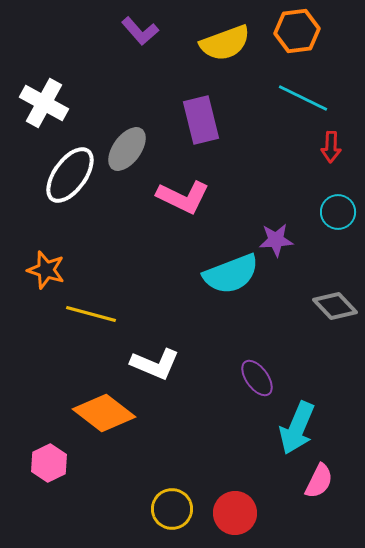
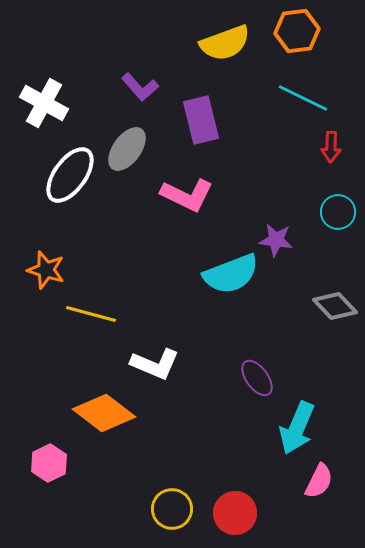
purple L-shape: moved 56 px down
pink L-shape: moved 4 px right, 2 px up
purple star: rotated 12 degrees clockwise
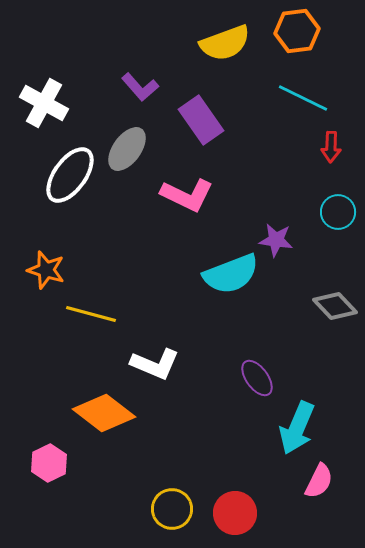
purple rectangle: rotated 21 degrees counterclockwise
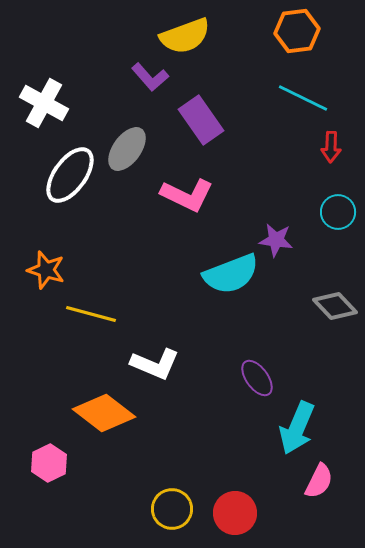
yellow semicircle: moved 40 px left, 7 px up
purple L-shape: moved 10 px right, 10 px up
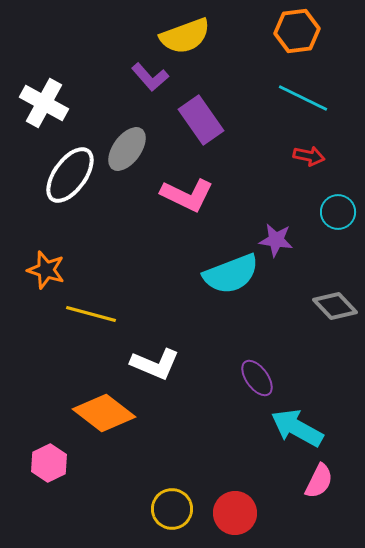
red arrow: moved 22 px left, 9 px down; rotated 80 degrees counterclockwise
cyan arrow: rotated 96 degrees clockwise
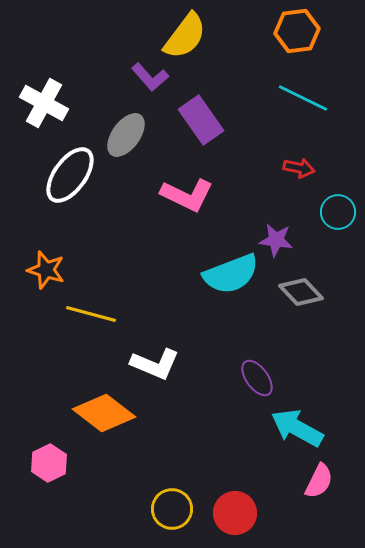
yellow semicircle: rotated 33 degrees counterclockwise
gray ellipse: moved 1 px left, 14 px up
red arrow: moved 10 px left, 12 px down
gray diamond: moved 34 px left, 14 px up
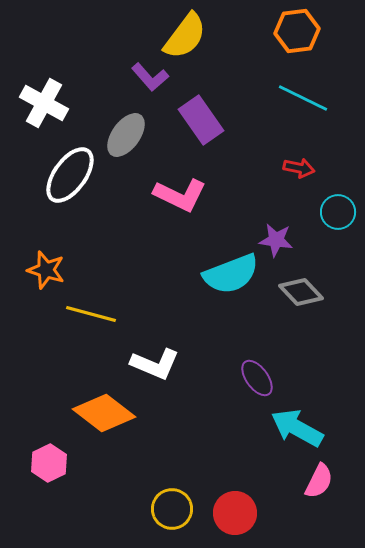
pink L-shape: moved 7 px left
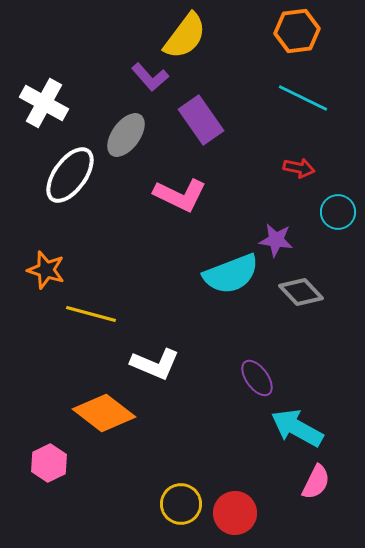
pink semicircle: moved 3 px left, 1 px down
yellow circle: moved 9 px right, 5 px up
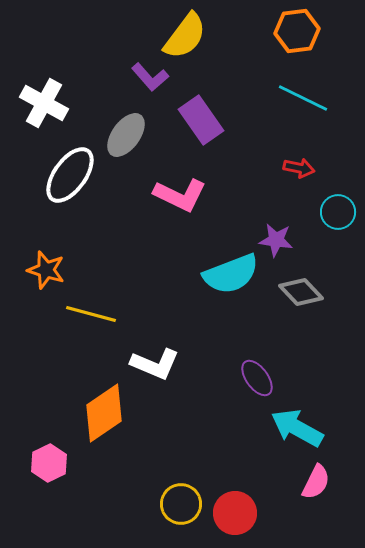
orange diamond: rotated 72 degrees counterclockwise
